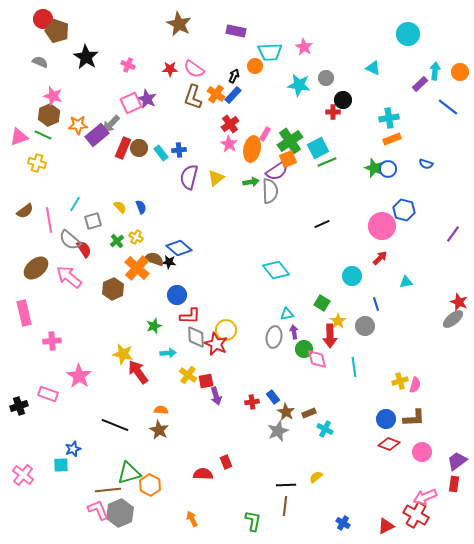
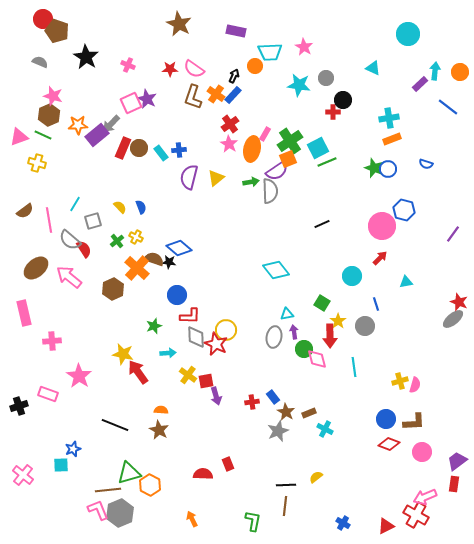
brown L-shape at (414, 418): moved 4 px down
red rectangle at (226, 462): moved 2 px right, 2 px down
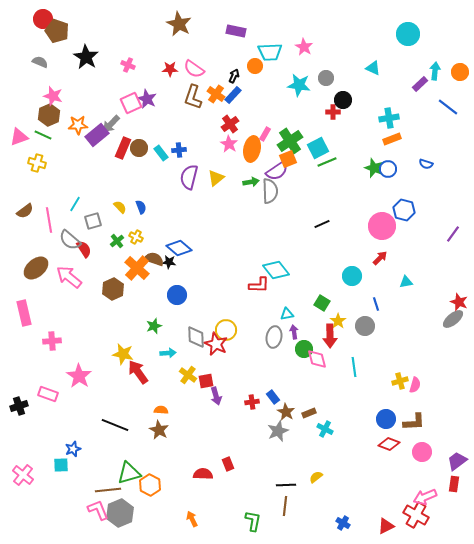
red L-shape at (190, 316): moved 69 px right, 31 px up
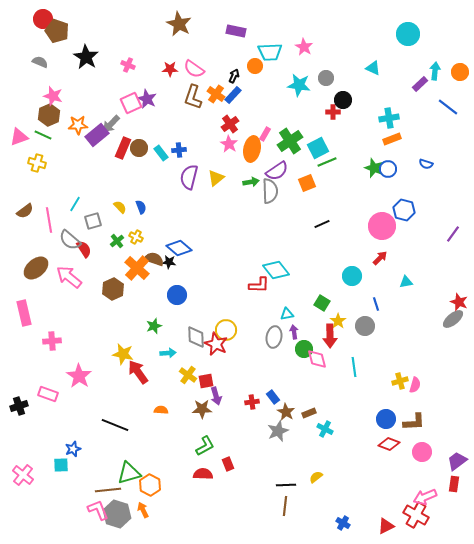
orange square at (288, 159): moved 19 px right, 24 px down
brown star at (159, 430): moved 43 px right, 21 px up; rotated 30 degrees counterclockwise
gray hexagon at (120, 513): moved 3 px left, 1 px down; rotated 20 degrees counterclockwise
orange arrow at (192, 519): moved 49 px left, 9 px up
green L-shape at (253, 521): moved 48 px left, 75 px up; rotated 50 degrees clockwise
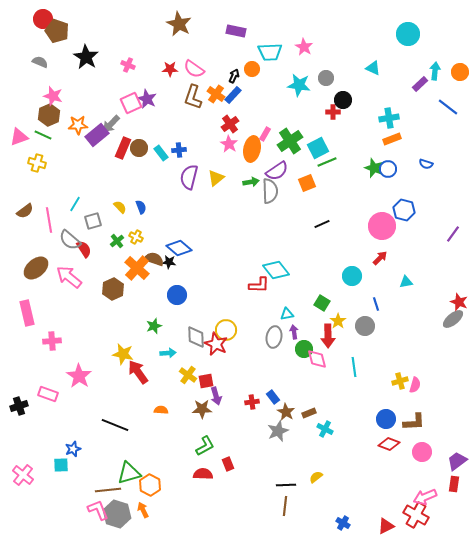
orange circle at (255, 66): moved 3 px left, 3 px down
pink rectangle at (24, 313): moved 3 px right
red arrow at (330, 336): moved 2 px left
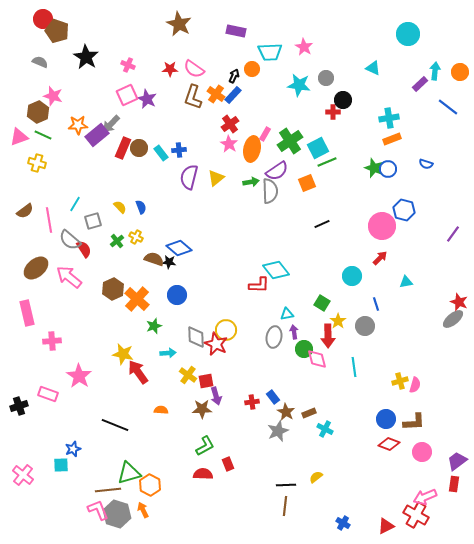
pink square at (131, 103): moved 4 px left, 8 px up
brown hexagon at (49, 115): moved 11 px left, 3 px up
orange cross at (137, 268): moved 31 px down
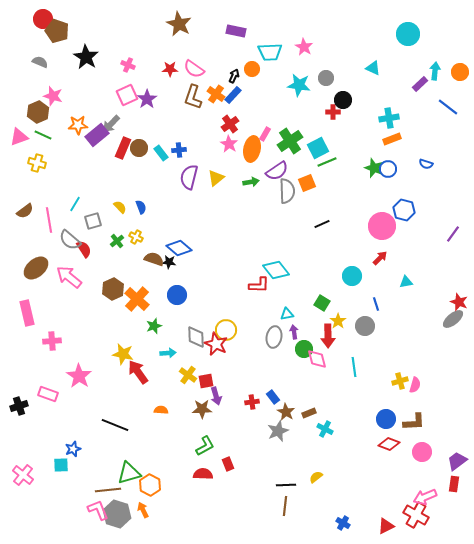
purple star at (147, 99): rotated 12 degrees clockwise
gray semicircle at (270, 191): moved 17 px right
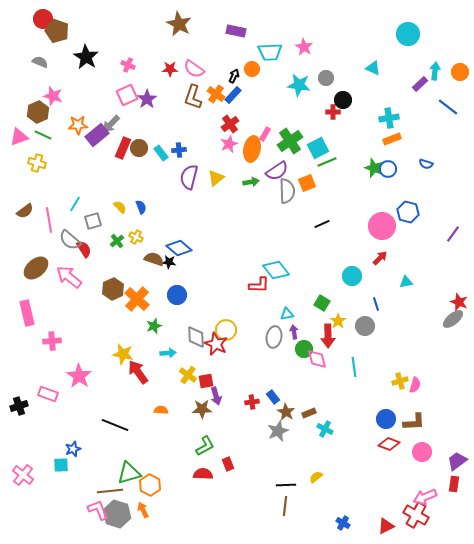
pink star at (229, 144): rotated 18 degrees clockwise
blue hexagon at (404, 210): moved 4 px right, 2 px down
brown line at (108, 490): moved 2 px right, 1 px down
